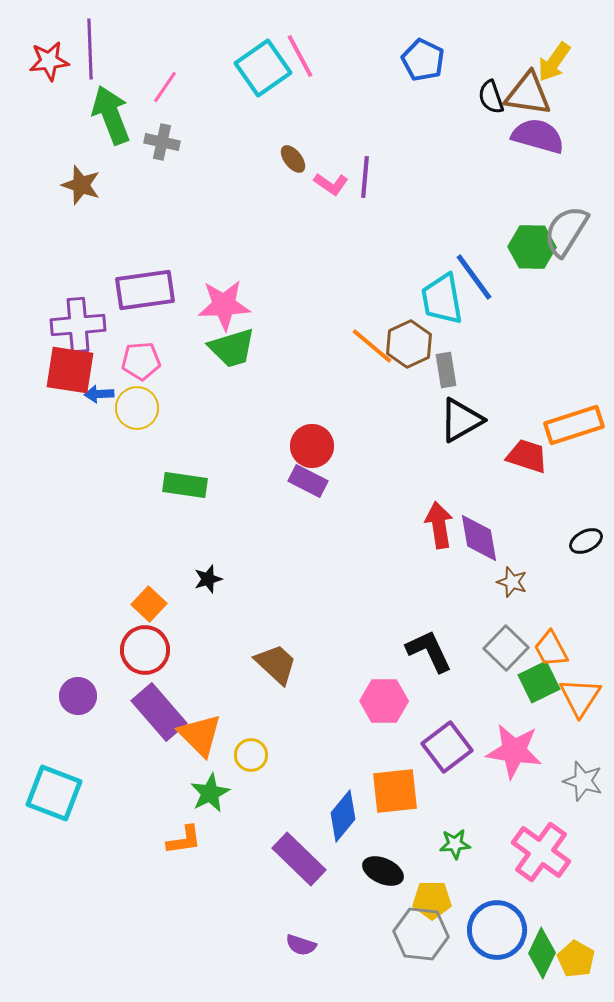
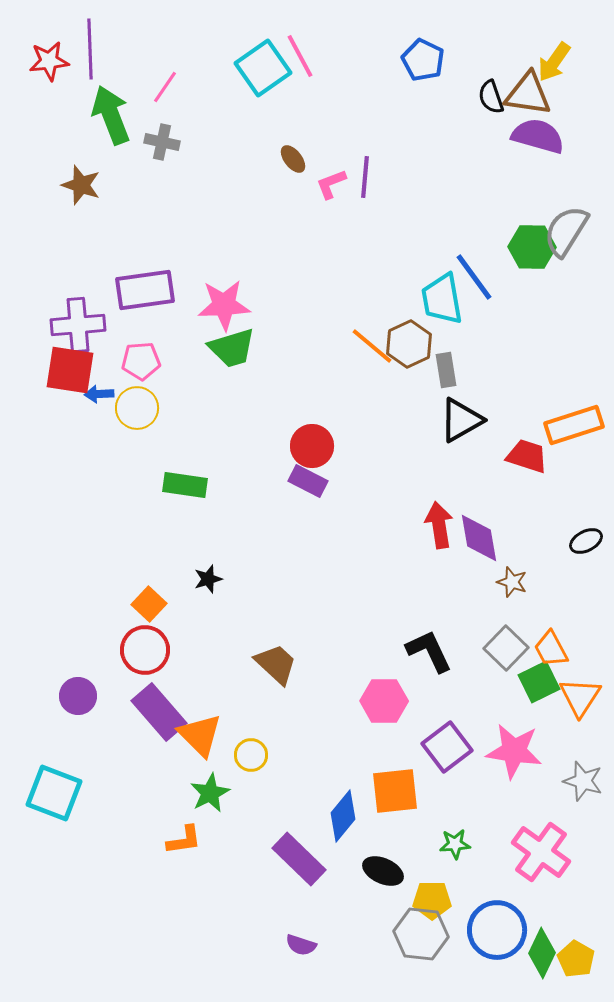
pink L-shape at (331, 184): rotated 124 degrees clockwise
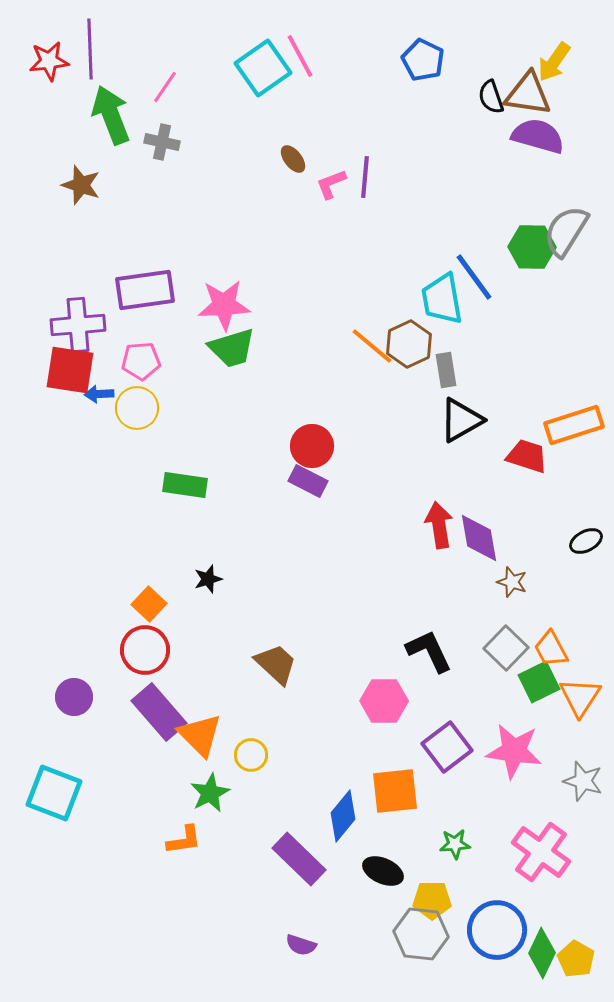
purple circle at (78, 696): moved 4 px left, 1 px down
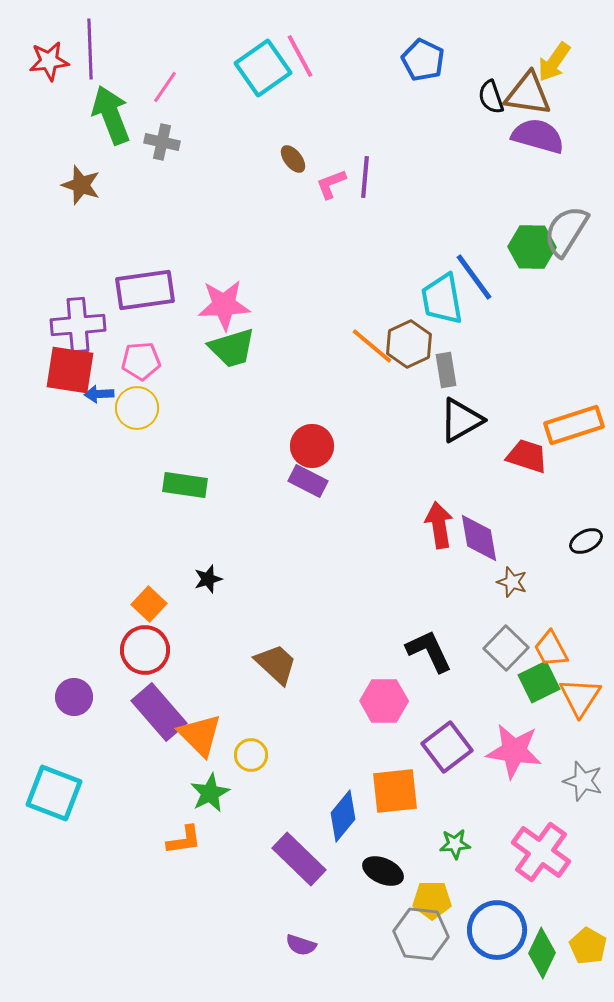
yellow pentagon at (576, 959): moved 12 px right, 13 px up
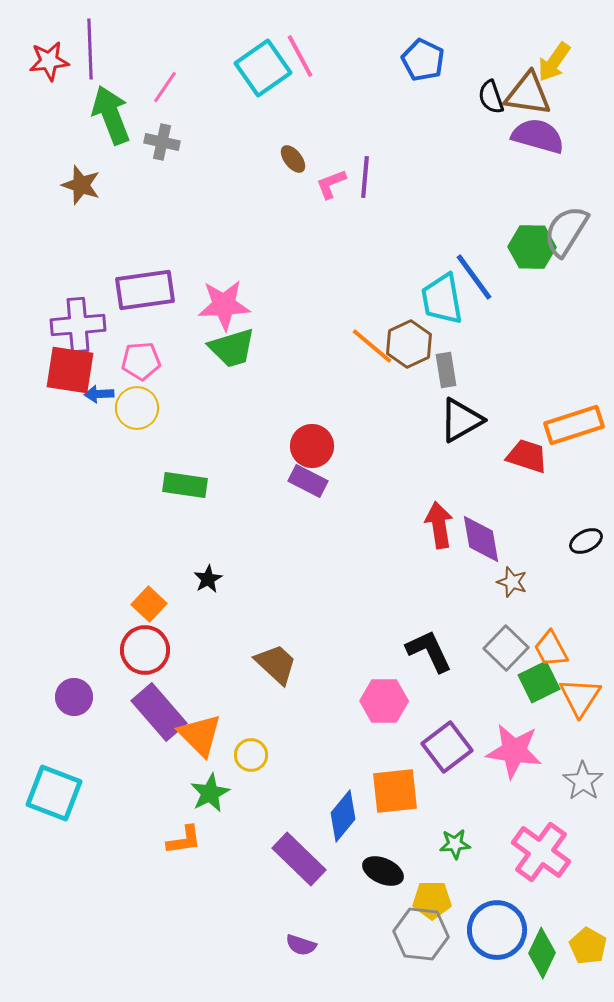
purple diamond at (479, 538): moved 2 px right, 1 px down
black star at (208, 579): rotated 12 degrees counterclockwise
gray star at (583, 781): rotated 18 degrees clockwise
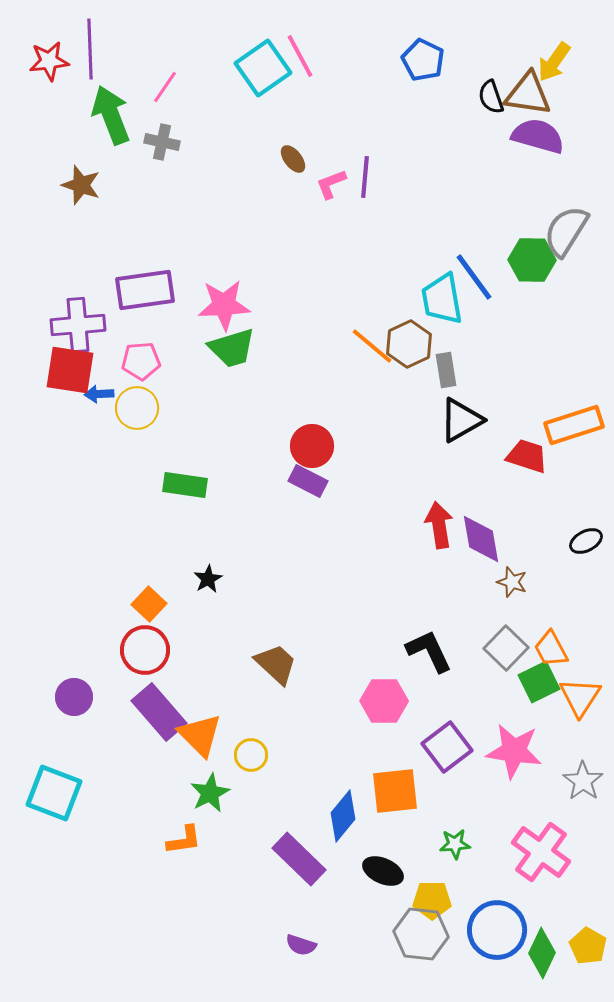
green hexagon at (532, 247): moved 13 px down
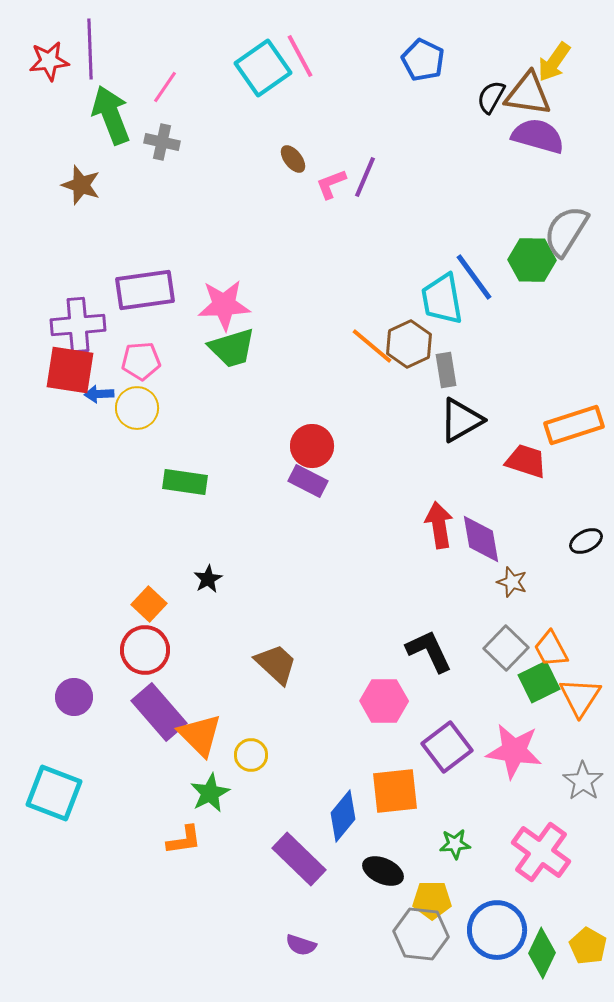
black semicircle at (491, 97): rotated 48 degrees clockwise
purple line at (365, 177): rotated 18 degrees clockwise
red trapezoid at (527, 456): moved 1 px left, 5 px down
green rectangle at (185, 485): moved 3 px up
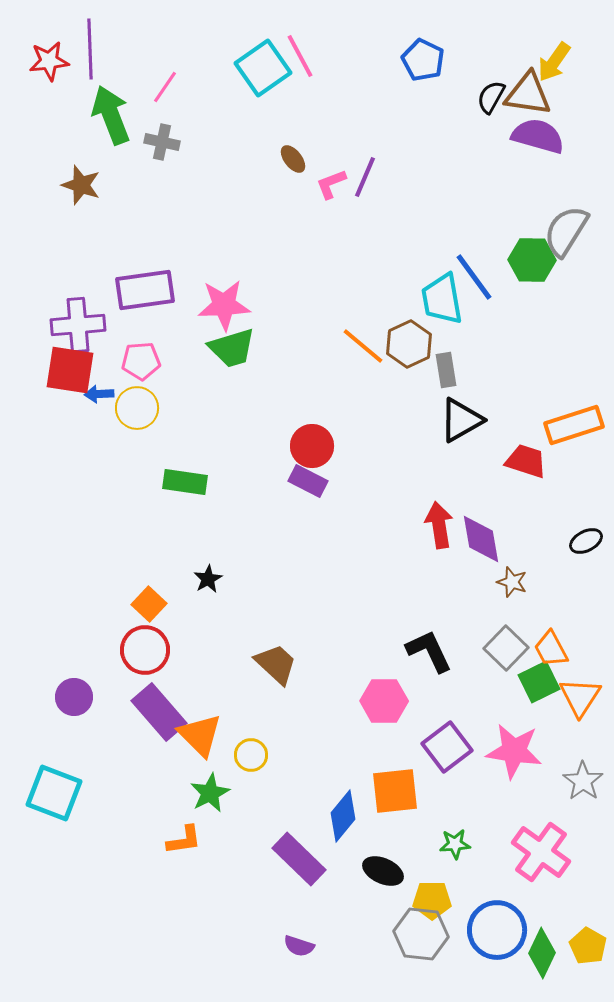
orange line at (372, 346): moved 9 px left
purple semicircle at (301, 945): moved 2 px left, 1 px down
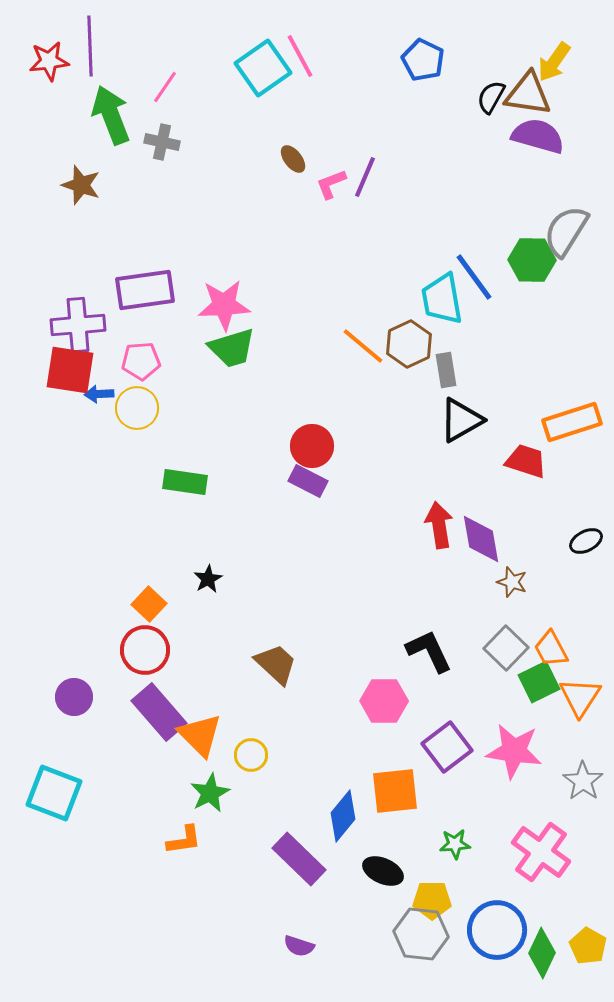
purple line at (90, 49): moved 3 px up
orange rectangle at (574, 425): moved 2 px left, 3 px up
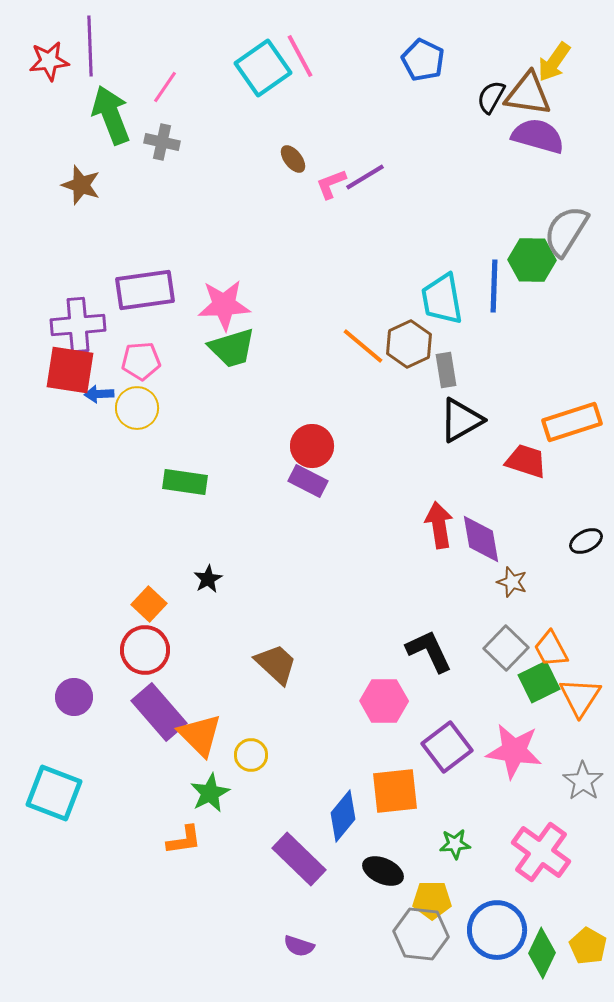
purple line at (365, 177): rotated 36 degrees clockwise
blue line at (474, 277): moved 20 px right, 9 px down; rotated 38 degrees clockwise
